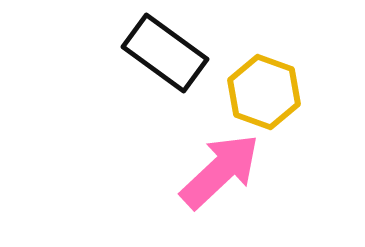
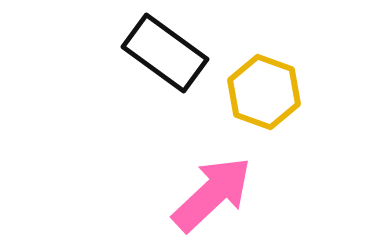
pink arrow: moved 8 px left, 23 px down
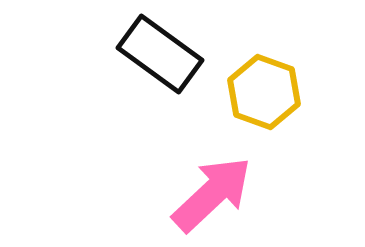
black rectangle: moved 5 px left, 1 px down
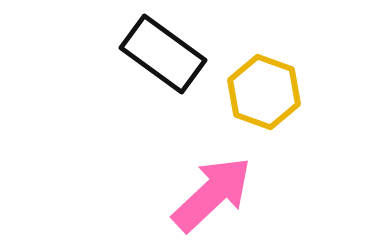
black rectangle: moved 3 px right
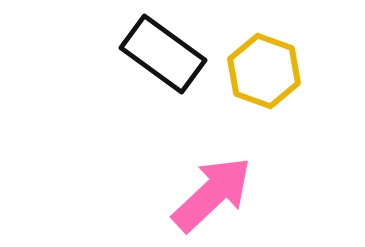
yellow hexagon: moved 21 px up
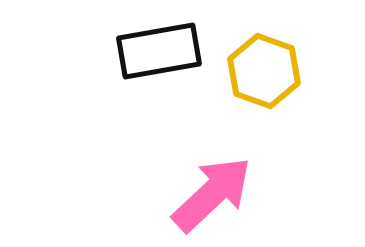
black rectangle: moved 4 px left, 3 px up; rotated 46 degrees counterclockwise
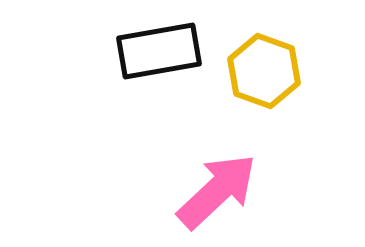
pink arrow: moved 5 px right, 3 px up
